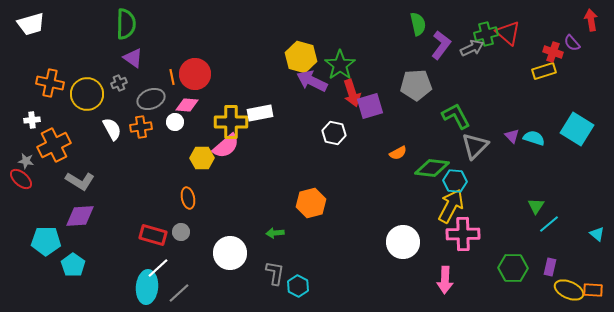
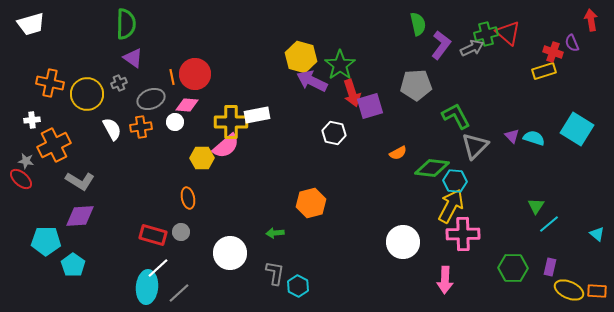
purple semicircle at (572, 43): rotated 18 degrees clockwise
white rectangle at (260, 113): moved 3 px left, 2 px down
orange rectangle at (593, 290): moved 4 px right, 1 px down
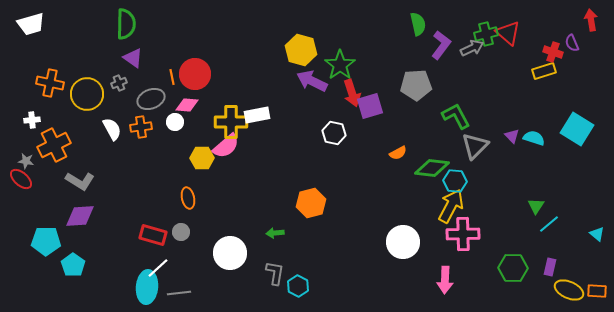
yellow hexagon at (301, 57): moved 7 px up
gray line at (179, 293): rotated 35 degrees clockwise
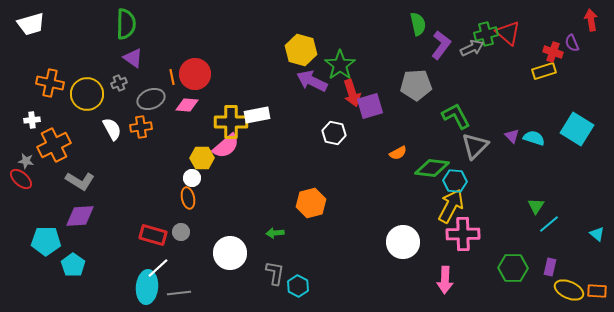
white circle at (175, 122): moved 17 px right, 56 px down
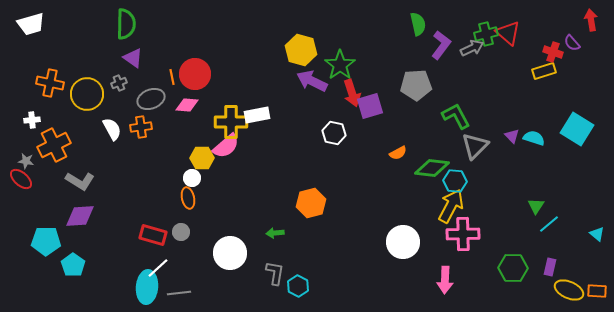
purple semicircle at (572, 43): rotated 18 degrees counterclockwise
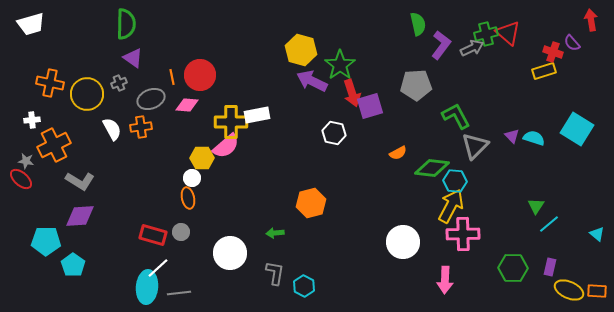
red circle at (195, 74): moved 5 px right, 1 px down
cyan hexagon at (298, 286): moved 6 px right
